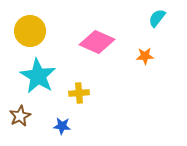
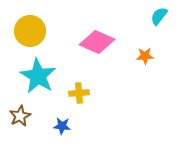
cyan semicircle: moved 2 px right, 2 px up
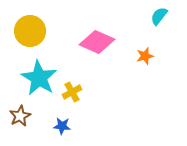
orange star: rotated 12 degrees counterclockwise
cyan star: moved 1 px right, 2 px down
yellow cross: moved 7 px left, 1 px up; rotated 24 degrees counterclockwise
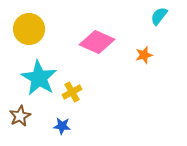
yellow circle: moved 1 px left, 2 px up
orange star: moved 1 px left, 1 px up
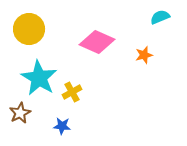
cyan semicircle: moved 1 px right, 1 px down; rotated 30 degrees clockwise
brown star: moved 3 px up
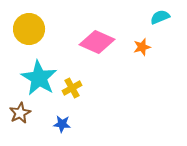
orange star: moved 2 px left, 8 px up
yellow cross: moved 4 px up
blue star: moved 2 px up
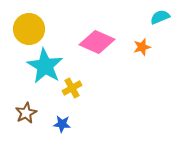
cyan star: moved 6 px right, 12 px up
brown star: moved 6 px right
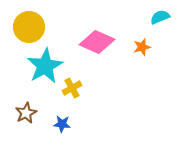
yellow circle: moved 2 px up
cyan star: rotated 12 degrees clockwise
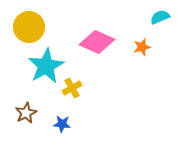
cyan star: moved 1 px right
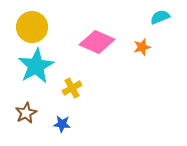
yellow circle: moved 3 px right
cyan star: moved 10 px left
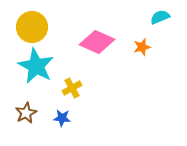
cyan star: rotated 15 degrees counterclockwise
blue star: moved 6 px up
